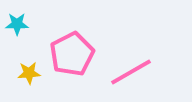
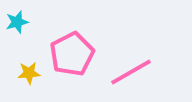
cyan star: moved 2 px up; rotated 15 degrees counterclockwise
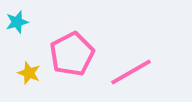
yellow star: rotated 25 degrees clockwise
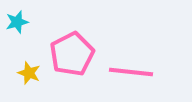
pink line: rotated 36 degrees clockwise
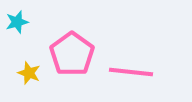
pink pentagon: rotated 9 degrees counterclockwise
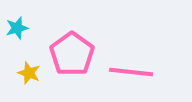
cyan star: moved 6 px down
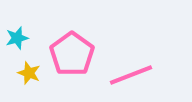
cyan star: moved 10 px down
pink line: moved 3 px down; rotated 27 degrees counterclockwise
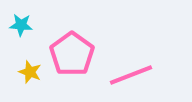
cyan star: moved 4 px right, 13 px up; rotated 20 degrees clockwise
yellow star: moved 1 px right, 1 px up
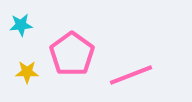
cyan star: rotated 10 degrees counterclockwise
yellow star: moved 3 px left; rotated 20 degrees counterclockwise
